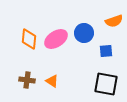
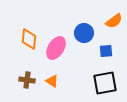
orange semicircle: rotated 18 degrees counterclockwise
pink ellipse: moved 9 px down; rotated 25 degrees counterclockwise
black square: moved 1 px left, 1 px up; rotated 20 degrees counterclockwise
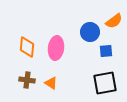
blue circle: moved 6 px right, 1 px up
orange diamond: moved 2 px left, 8 px down
pink ellipse: rotated 25 degrees counterclockwise
orange triangle: moved 1 px left, 2 px down
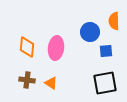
orange semicircle: rotated 126 degrees clockwise
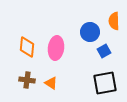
blue square: moved 2 px left; rotated 24 degrees counterclockwise
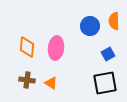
blue circle: moved 6 px up
blue square: moved 4 px right, 3 px down
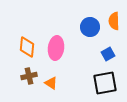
blue circle: moved 1 px down
brown cross: moved 2 px right, 4 px up; rotated 21 degrees counterclockwise
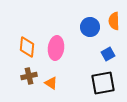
black square: moved 2 px left
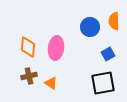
orange diamond: moved 1 px right
